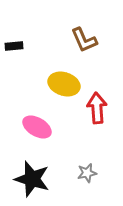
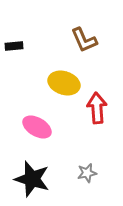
yellow ellipse: moved 1 px up
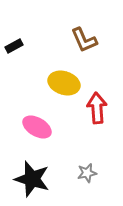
black rectangle: rotated 24 degrees counterclockwise
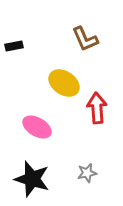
brown L-shape: moved 1 px right, 1 px up
black rectangle: rotated 18 degrees clockwise
yellow ellipse: rotated 16 degrees clockwise
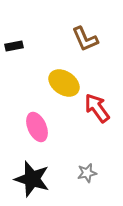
red arrow: rotated 32 degrees counterclockwise
pink ellipse: rotated 36 degrees clockwise
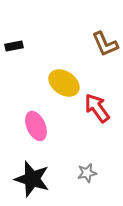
brown L-shape: moved 20 px right, 5 px down
pink ellipse: moved 1 px left, 1 px up
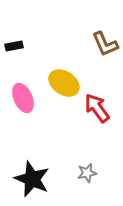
pink ellipse: moved 13 px left, 28 px up
black star: rotated 6 degrees clockwise
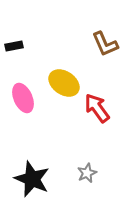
gray star: rotated 12 degrees counterclockwise
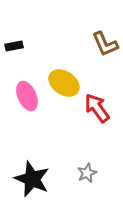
pink ellipse: moved 4 px right, 2 px up
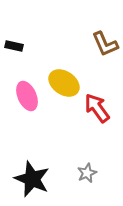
black rectangle: rotated 24 degrees clockwise
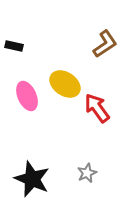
brown L-shape: rotated 100 degrees counterclockwise
yellow ellipse: moved 1 px right, 1 px down
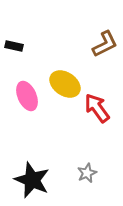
brown L-shape: rotated 8 degrees clockwise
black star: moved 1 px down
